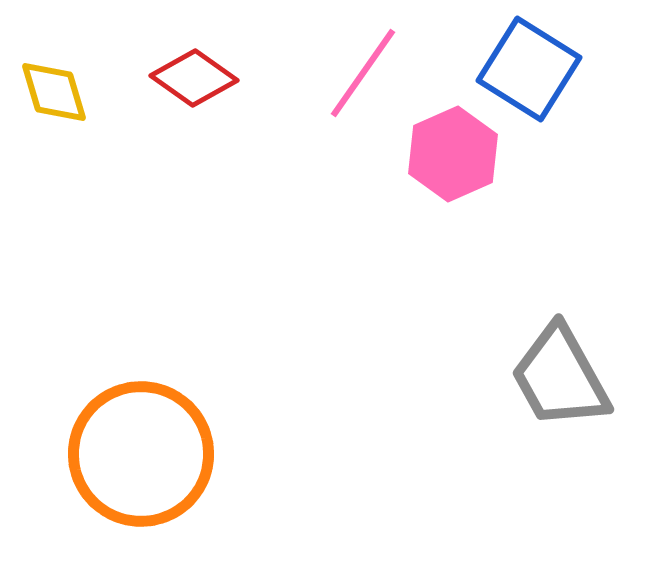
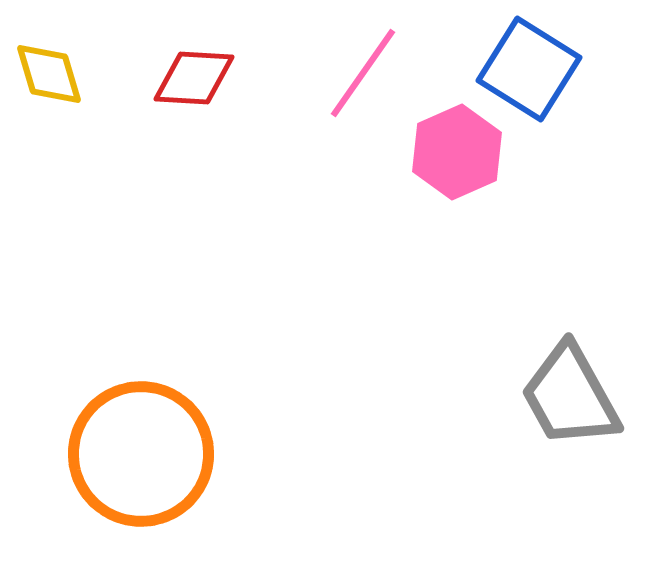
red diamond: rotated 32 degrees counterclockwise
yellow diamond: moved 5 px left, 18 px up
pink hexagon: moved 4 px right, 2 px up
gray trapezoid: moved 10 px right, 19 px down
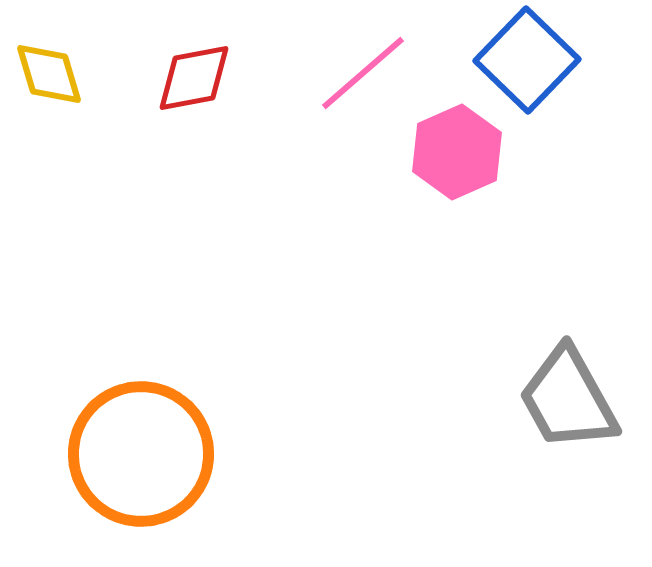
blue square: moved 2 px left, 9 px up; rotated 12 degrees clockwise
pink line: rotated 14 degrees clockwise
red diamond: rotated 14 degrees counterclockwise
gray trapezoid: moved 2 px left, 3 px down
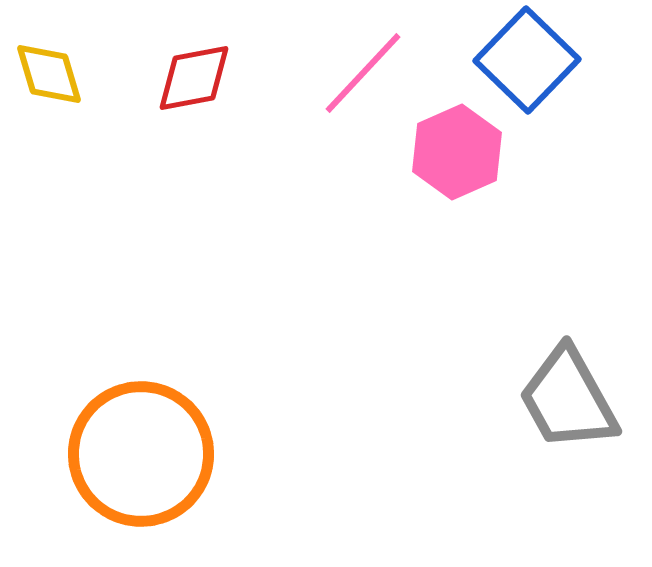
pink line: rotated 6 degrees counterclockwise
